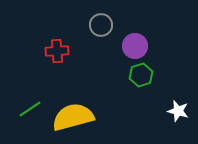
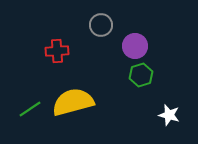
white star: moved 9 px left, 4 px down
yellow semicircle: moved 15 px up
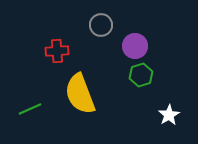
yellow semicircle: moved 7 px right, 8 px up; rotated 96 degrees counterclockwise
green line: rotated 10 degrees clockwise
white star: rotated 25 degrees clockwise
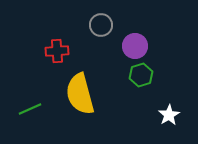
yellow semicircle: rotated 6 degrees clockwise
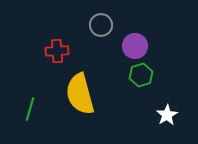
green line: rotated 50 degrees counterclockwise
white star: moved 2 px left
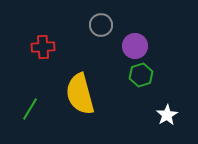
red cross: moved 14 px left, 4 px up
green line: rotated 15 degrees clockwise
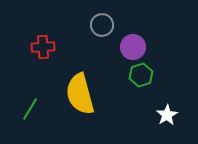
gray circle: moved 1 px right
purple circle: moved 2 px left, 1 px down
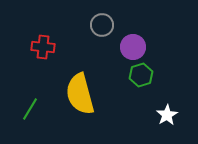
red cross: rotated 10 degrees clockwise
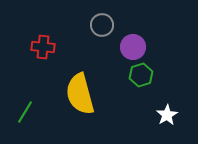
green line: moved 5 px left, 3 px down
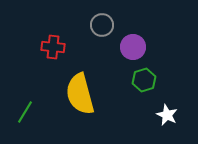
red cross: moved 10 px right
green hexagon: moved 3 px right, 5 px down
white star: rotated 15 degrees counterclockwise
